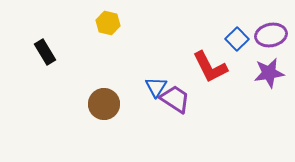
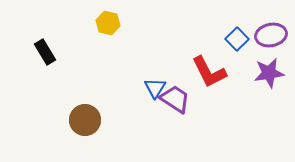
red L-shape: moved 1 px left, 5 px down
blue triangle: moved 1 px left, 1 px down
brown circle: moved 19 px left, 16 px down
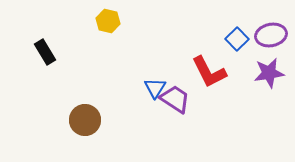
yellow hexagon: moved 2 px up
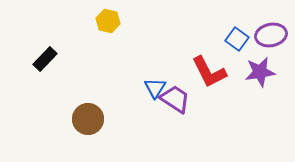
blue square: rotated 10 degrees counterclockwise
black rectangle: moved 7 px down; rotated 75 degrees clockwise
purple star: moved 9 px left, 1 px up
brown circle: moved 3 px right, 1 px up
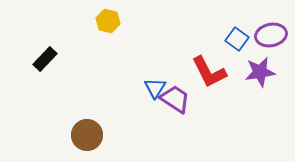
brown circle: moved 1 px left, 16 px down
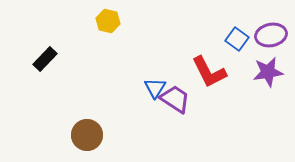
purple star: moved 8 px right
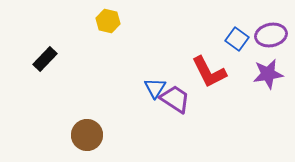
purple star: moved 2 px down
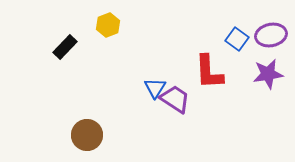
yellow hexagon: moved 4 px down; rotated 25 degrees clockwise
black rectangle: moved 20 px right, 12 px up
red L-shape: rotated 24 degrees clockwise
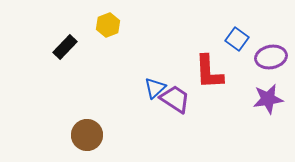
purple ellipse: moved 22 px down
purple star: moved 25 px down
blue triangle: rotated 15 degrees clockwise
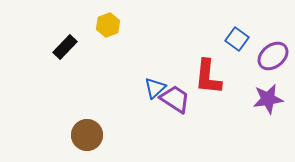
purple ellipse: moved 2 px right, 1 px up; rotated 28 degrees counterclockwise
red L-shape: moved 1 px left, 5 px down; rotated 9 degrees clockwise
